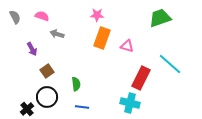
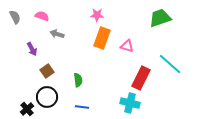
green semicircle: moved 2 px right, 4 px up
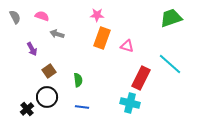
green trapezoid: moved 11 px right
brown square: moved 2 px right
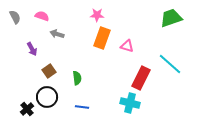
green semicircle: moved 1 px left, 2 px up
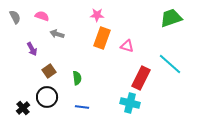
black cross: moved 4 px left, 1 px up
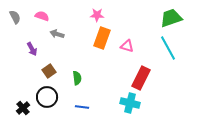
cyan line: moved 2 px left, 16 px up; rotated 20 degrees clockwise
